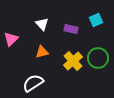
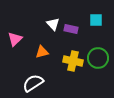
cyan square: rotated 24 degrees clockwise
white triangle: moved 11 px right
pink triangle: moved 4 px right
yellow cross: rotated 36 degrees counterclockwise
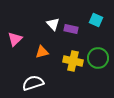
cyan square: rotated 24 degrees clockwise
white semicircle: rotated 15 degrees clockwise
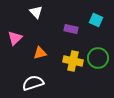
white triangle: moved 17 px left, 12 px up
pink triangle: moved 1 px up
orange triangle: moved 2 px left, 1 px down
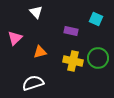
cyan square: moved 1 px up
purple rectangle: moved 2 px down
orange triangle: moved 1 px up
